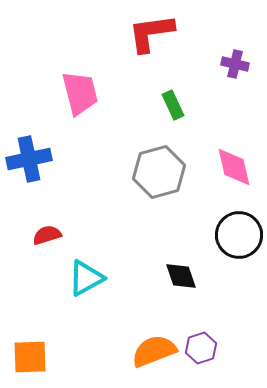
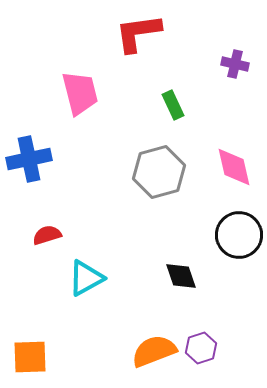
red L-shape: moved 13 px left
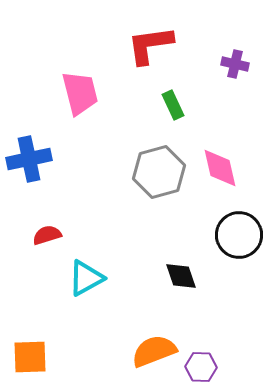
red L-shape: moved 12 px right, 12 px down
pink diamond: moved 14 px left, 1 px down
purple hexagon: moved 19 px down; rotated 20 degrees clockwise
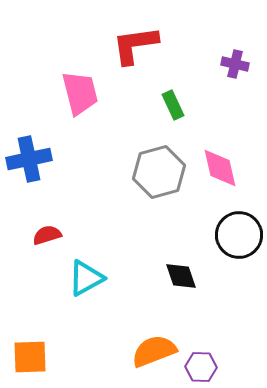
red L-shape: moved 15 px left
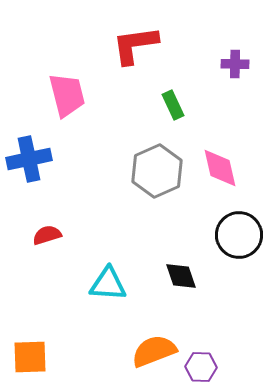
purple cross: rotated 12 degrees counterclockwise
pink trapezoid: moved 13 px left, 2 px down
gray hexagon: moved 2 px left, 1 px up; rotated 9 degrees counterclockwise
cyan triangle: moved 22 px right, 6 px down; rotated 33 degrees clockwise
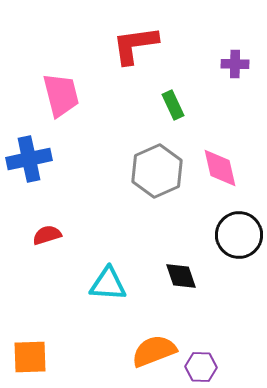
pink trapezoid: moved 6 px left
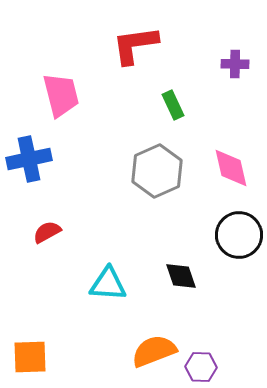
pink diamond: moved 11 px right
red semicircle: moved 3 px up; rotated 12 degrees counterclockwise
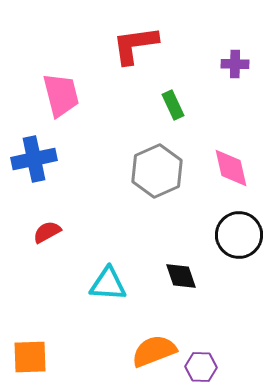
blue cross: moved 5 px right
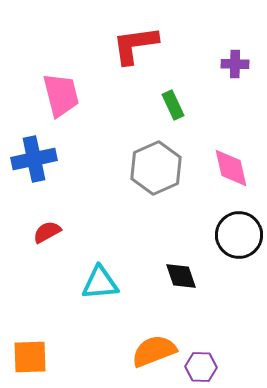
gray hexagon: moved 1 px left, 3 px up
cyan triangle: moved 8 px left, 1 px up; rotated 9 degrees counterclockwise
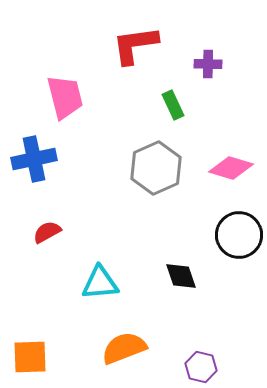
purple cross: moved 27 px left
pink trapezoid: moved 4 px right, 2 px down
pink diamond: rotated 60 degrees counterclockwise
orange semicircle: moved 30 px left, 3 px up
purple hexagon: rotated 12 degrees clockwise
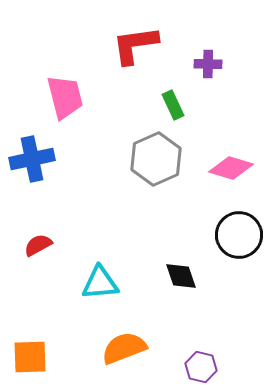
blue cross: moved 2 px left
gray hexagon: moved 9 px up
red semicircle: moved 9 px left, 13 px down
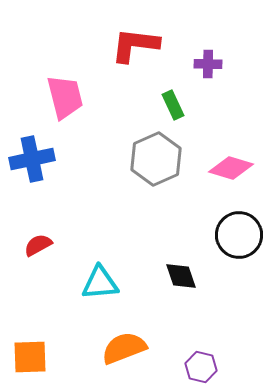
red L-shape: rotated 15 degrees clockwise
